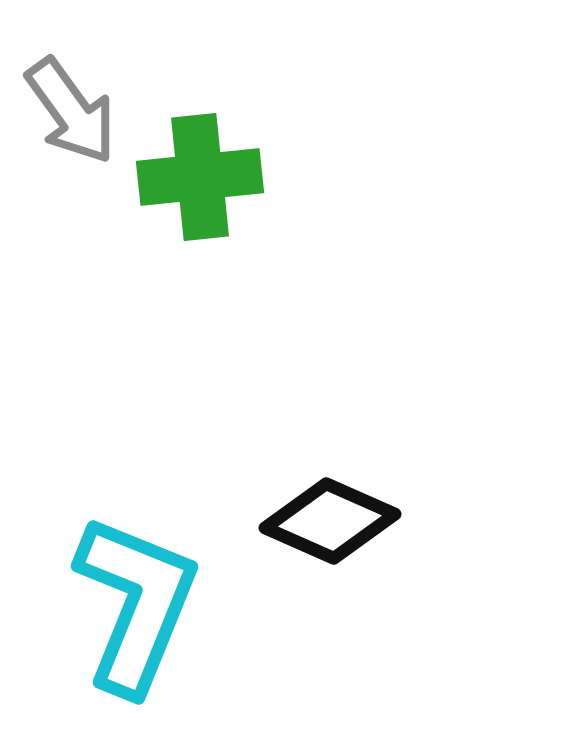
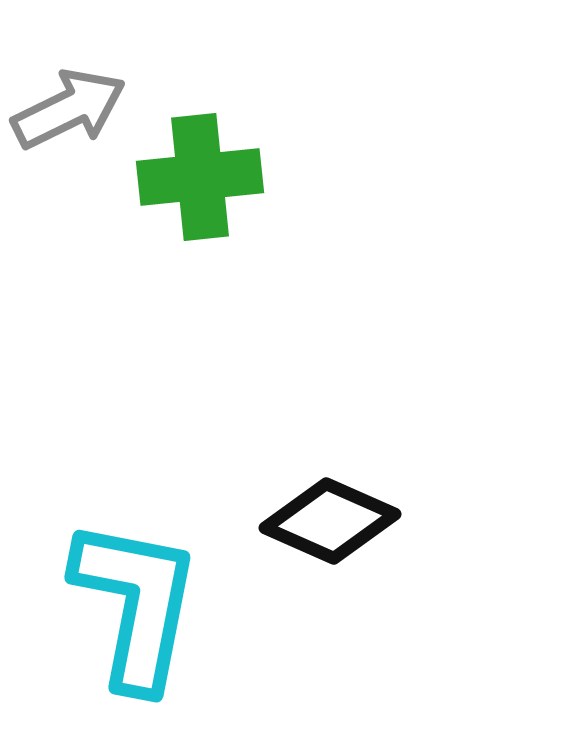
gray arrow: moved 2 px left, 2 px up; rotated 80 degrees counterclockwise
cyan L-shape: rotated 11 degrees counterclockwise
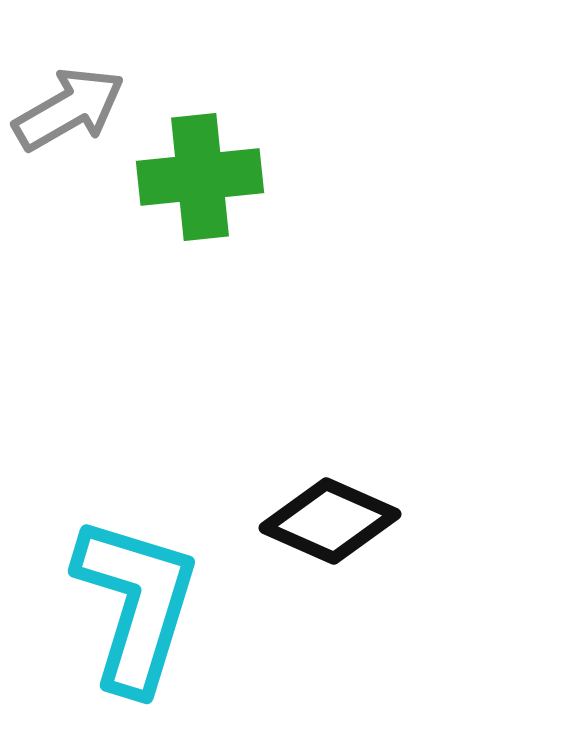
gray arrow: rotated 4 degrees counterclockwise
cyan L-shape: rotated 6 degrees clockwise
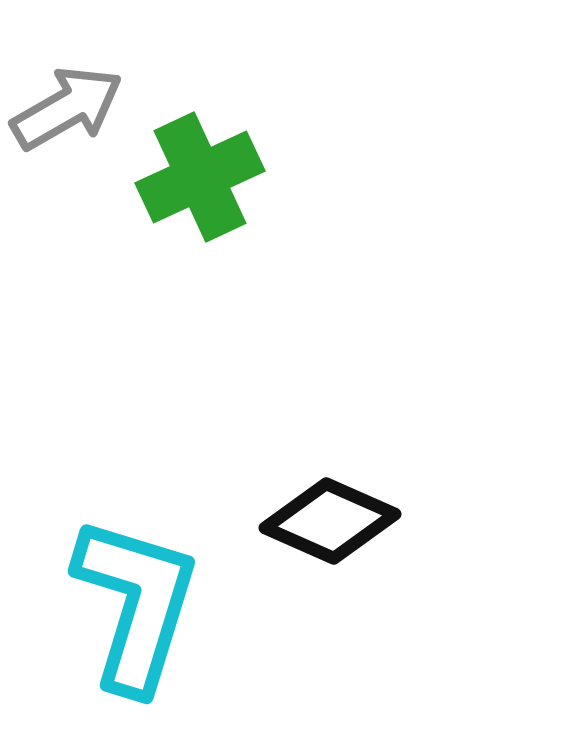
gray arrow: moved 2 px left, 1 px up
green cross: rotated 19 degrees counterclockwise
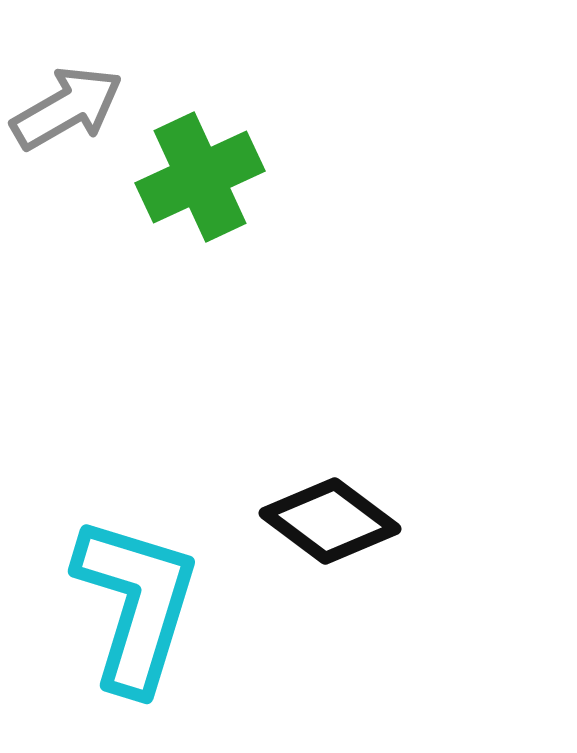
black diamond: rotated 13 degrees clockwise
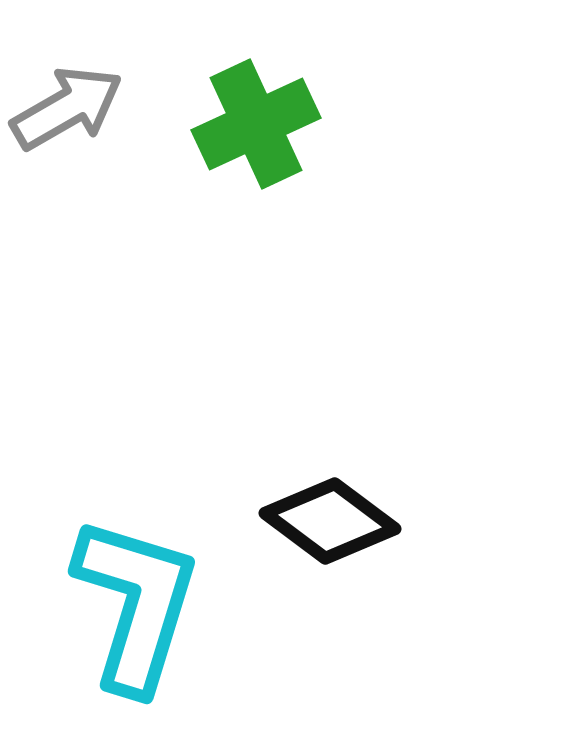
green cross: moved 56 px right, 53 px up
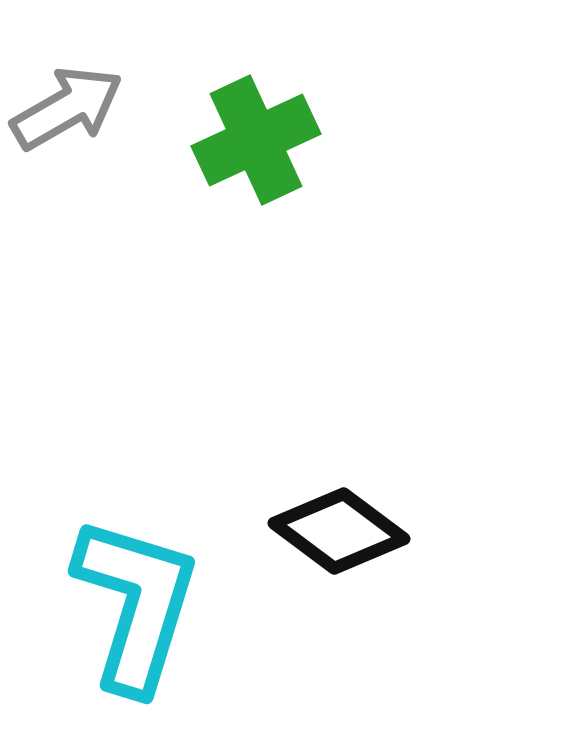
green cross: moved 16 px down
black diamond: moved 9 px right, 10 px down
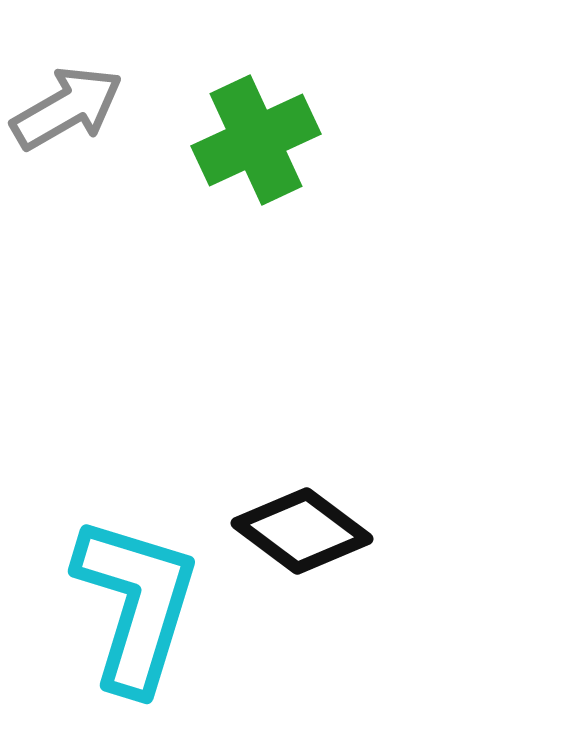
black diamond: moved 37 px left
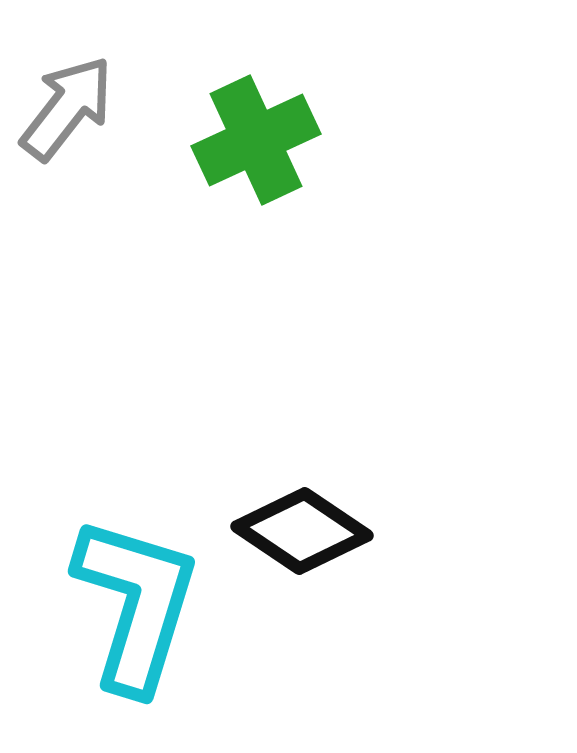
gray arrow: rotated 22 degrees counterclockwise
black diamond: rotated 3 degrees counterclockwise
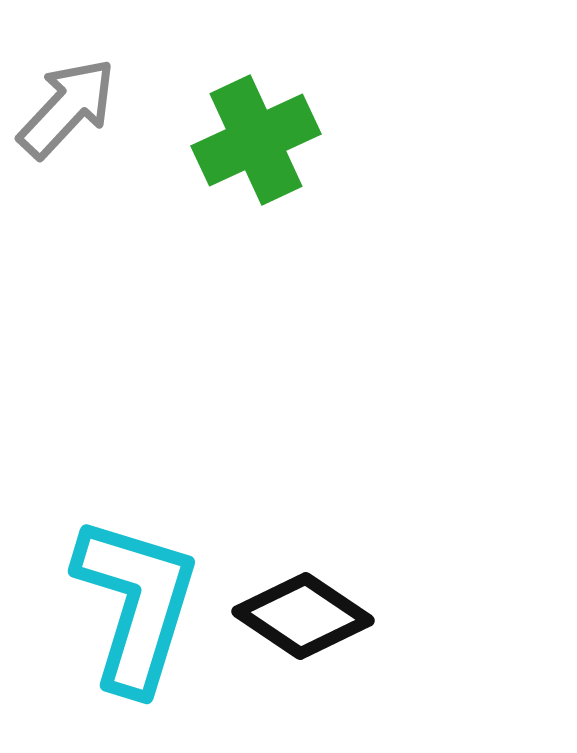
gray arrow: rotated 5 degrees clockwise
black diamond: moved 1 px right, 85 px down
